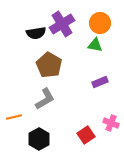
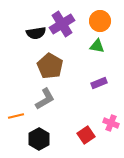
orange circle: moved 2 px up
green triangle: moved 2 px right, 1 px down
brown pentagon: moved 1 px right, 1 px down
purple rectangle: moved 1 px left, 1 px down
orange line: moved 2 px right, 1 px up
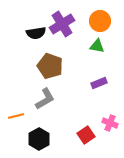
brown pentagon: rotated 10 degrees counterclockwise
pink cross: moved 1 px left
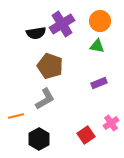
pink cross: moved 1 px right; rotated 35 degrees clockwise
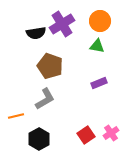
pink cross: moved 10 px down
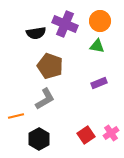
purple cross: moved 3 px right; rotated 35 degrees counterclockwise
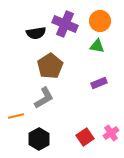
brown pentagon: rotated 20 degrees clockwise
gray L-shape: moved 1 px left, 1 px up
red square: moved 1 px left, 2 px down
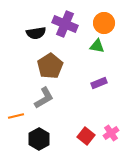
orange circle: moved 4 px right, 2 px down
red square: moved 1 px right, 1 px up; rotated 18 degrees counterclockwise
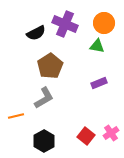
black semicircle: rotated 18 degrees counterclockwise
black hexagon: moved 5 px right, 2 px down
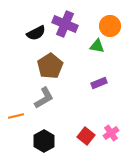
orange circle: moved 6 px right, 3 px down
